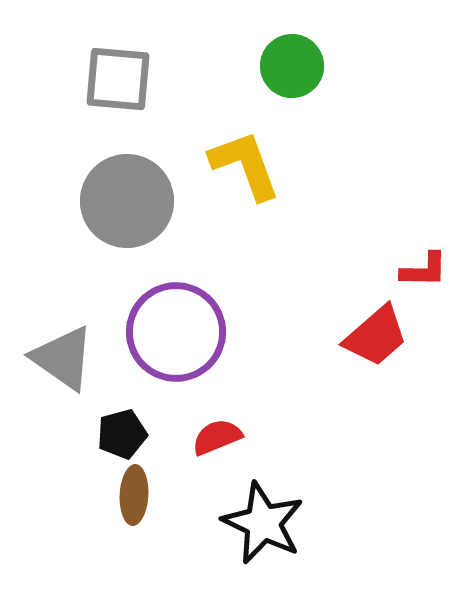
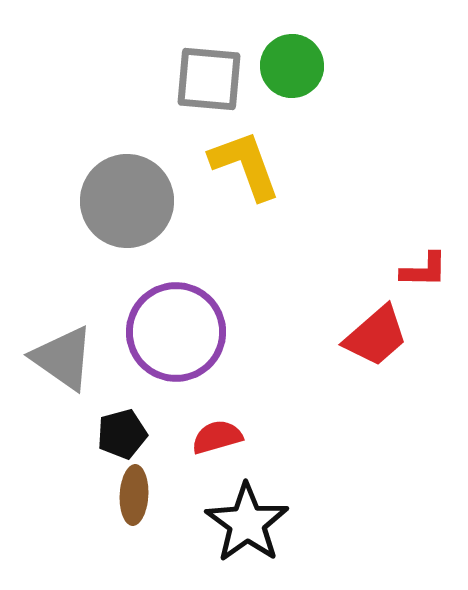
gray square: moved 91 px right
red semicircle: rotated 6 degrees clockwise
black star: moved 16 px left; rotated 10 degrees clockwise
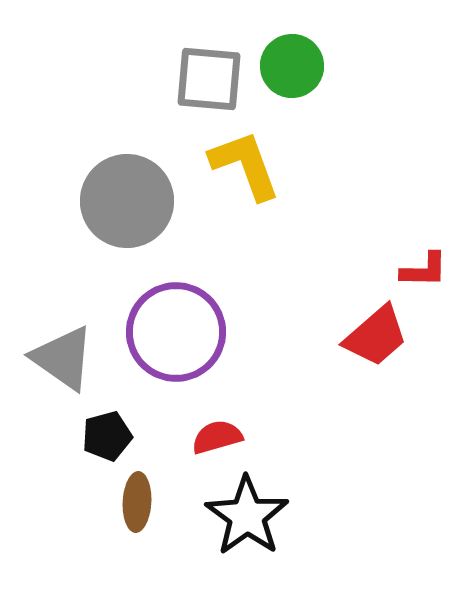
black pentagon: moved 15 px left, 2 px down
brown ellipse: moved 3 px right, 7 px down
black star: moved 7 px up
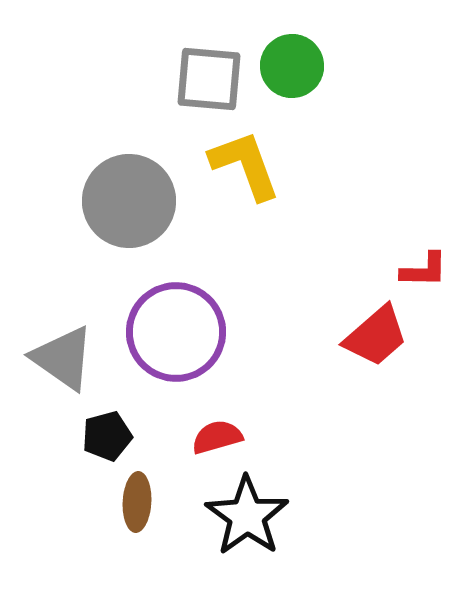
gray circle: moved 2 px right
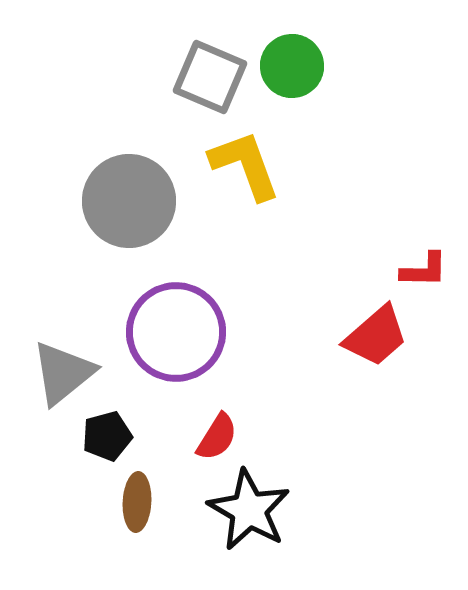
gray square: moved 1 px right, 2 px up; rotated 18 degrees clockwise
gray triangle: moved 15 px down; rotated 46 degrees clockwise
red semicircle: rotated 138 degrees clockwise
black star: moved 2 px right, 6 px up; rotated 6 degrees counterclockwise
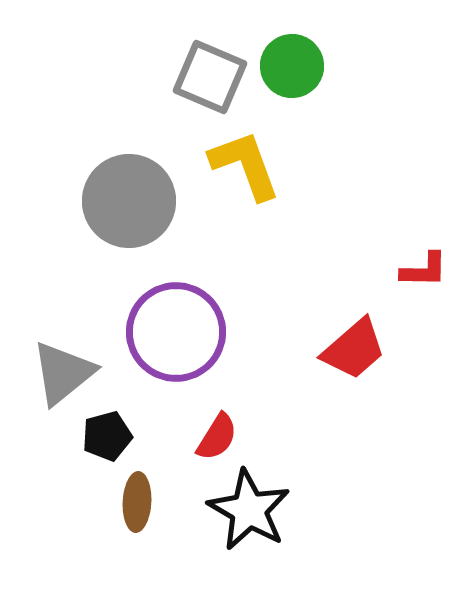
red trapezoid: moved 22 px left, 13 px down
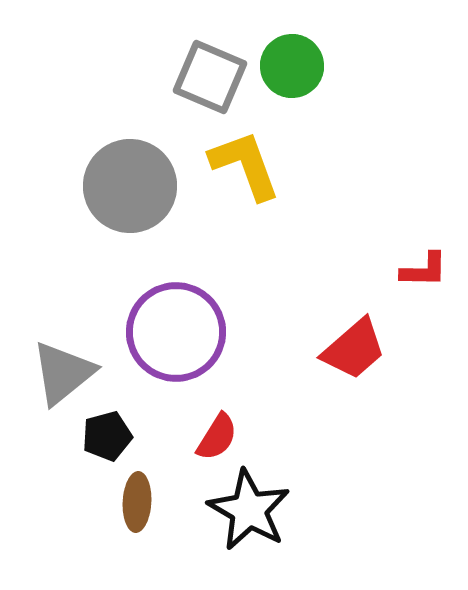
gray circle: moved 1 px right, 15 px up
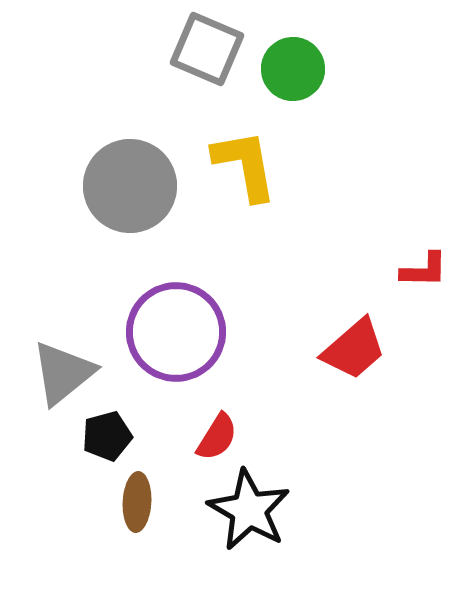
green circle: moved 1 px right, 3 px down
gray square: moved 3 px left, 28 px up
yellow L-shape: rotated 10 degrees clockwise
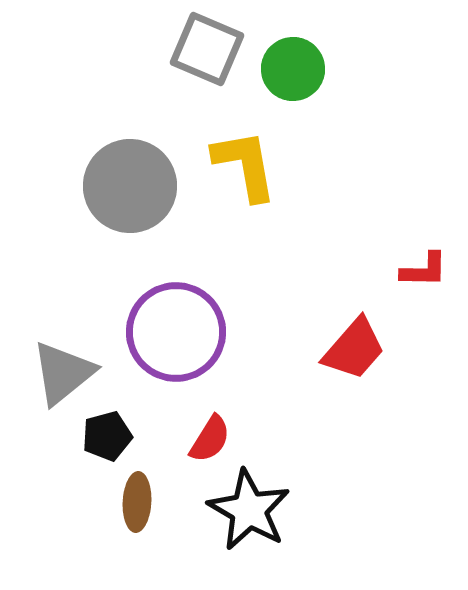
red trapezoid: rotated 8 degrees counterclockwise
red semicircle: moved 7 px left, 2 px down
